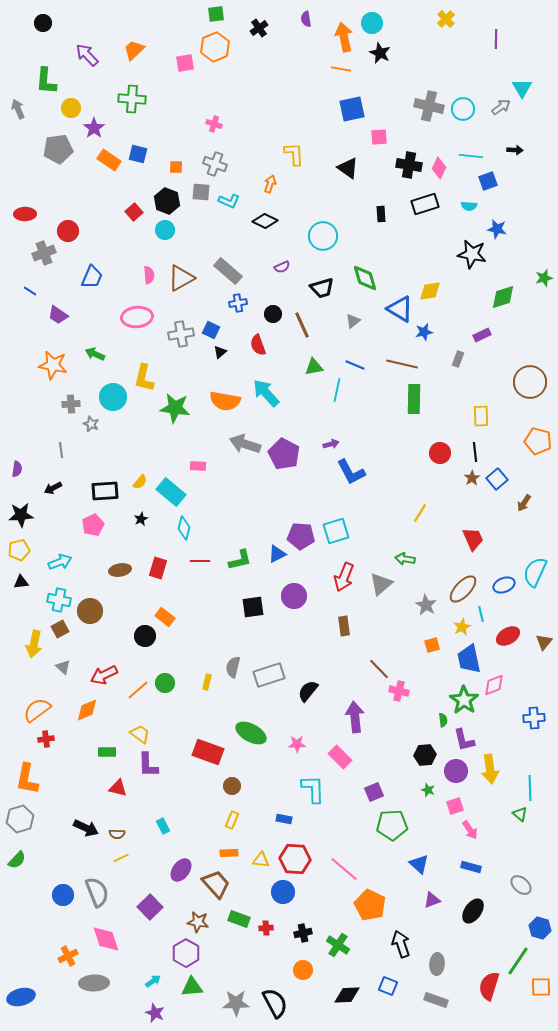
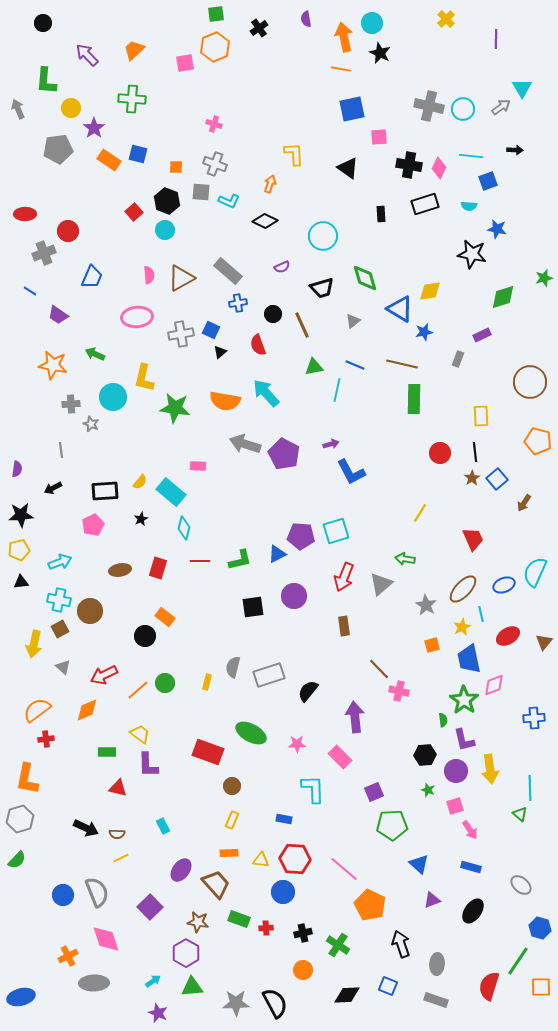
purple star at (155, 1013): moved 3 px right
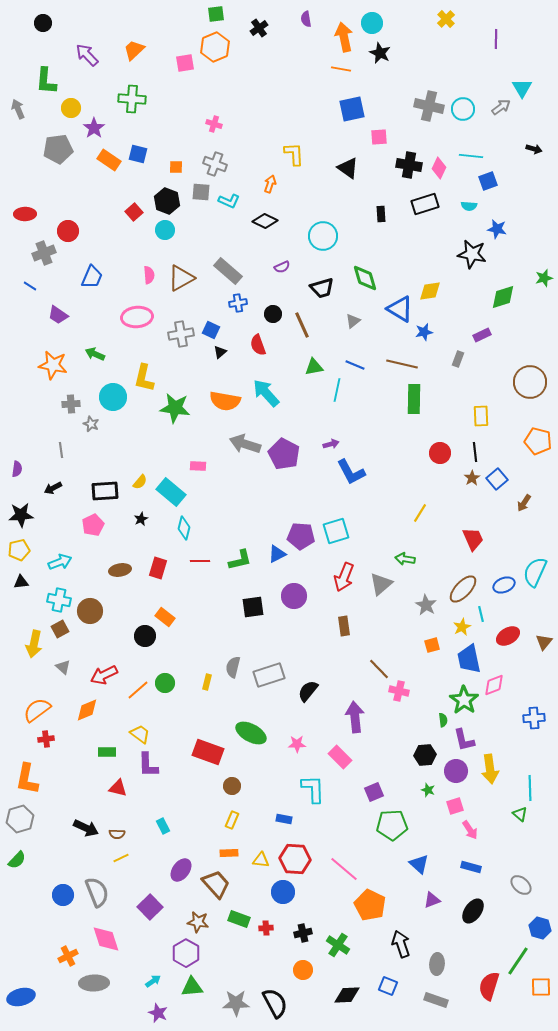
black arrow at (515, 150): moved 19 px right, 1 px up; rotated 14 degrees clockwise
blue line at (30, 291): moved 5 px up
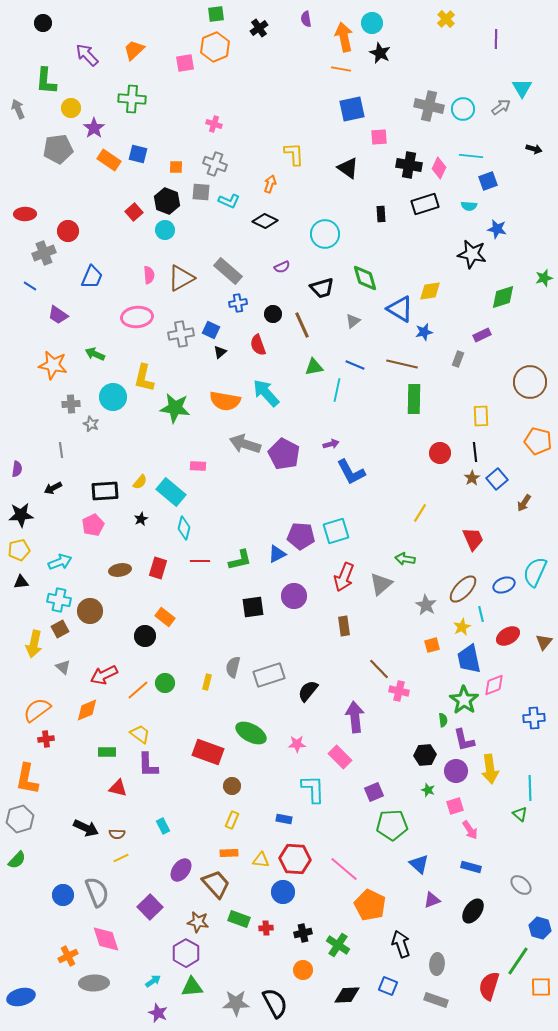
cyan circle at (323, 236): moved 2 px right, 2 px up
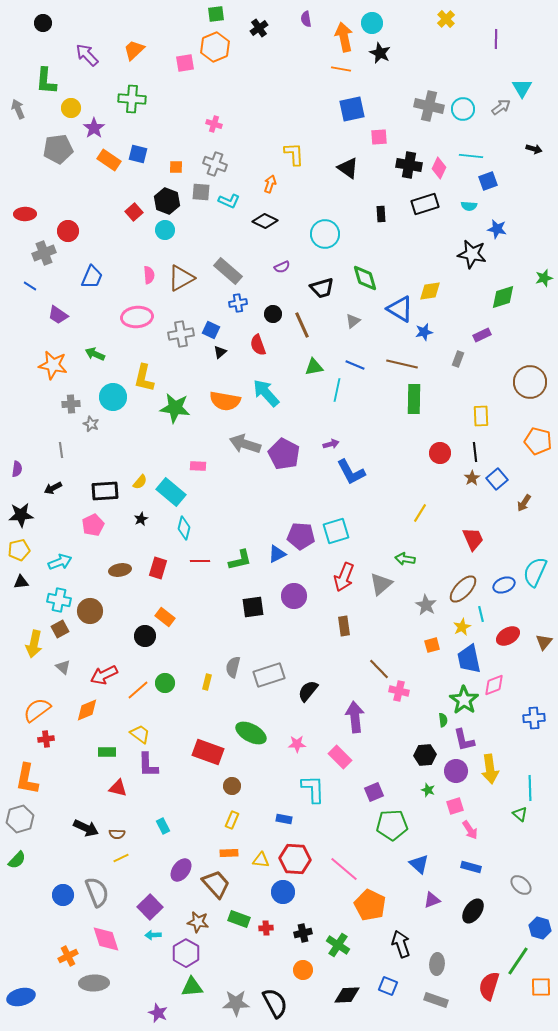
cyan arrow at (153, 981): moved 46 px up; rotated 147 degrees counterclockwise
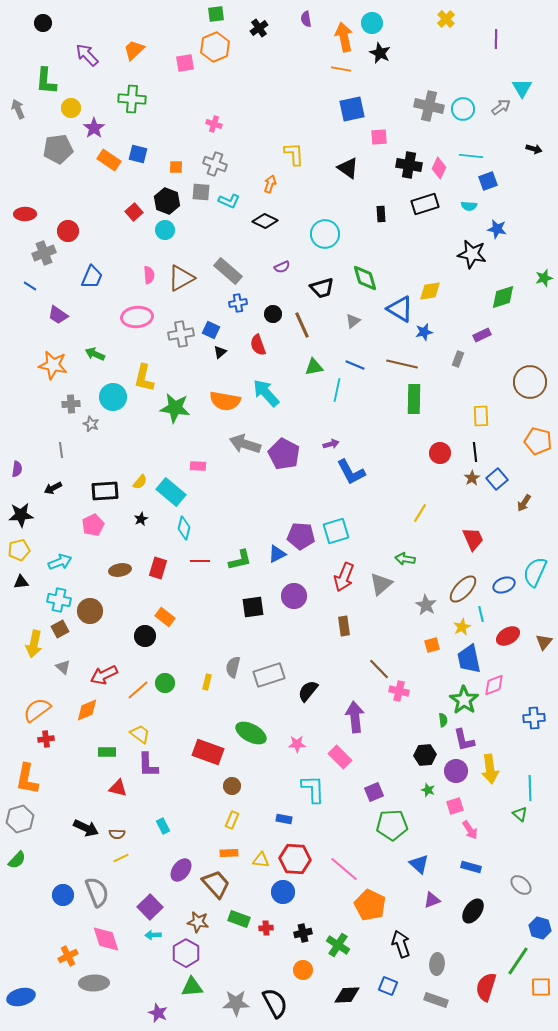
red semicircle at (489, 986): moved 3 px left, 1 px down
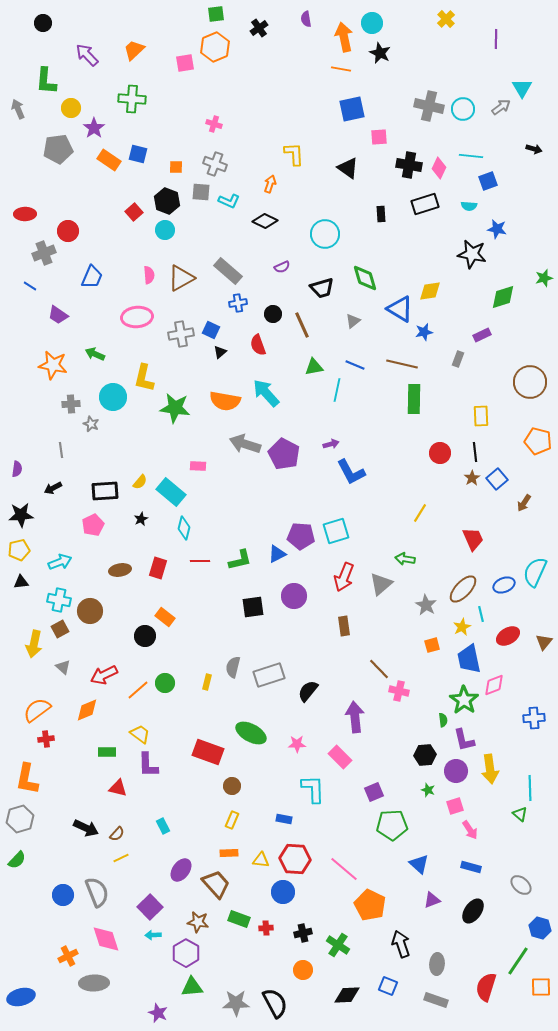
brown semicircle at (117, 834): rotated 49 degrees counterclockwise
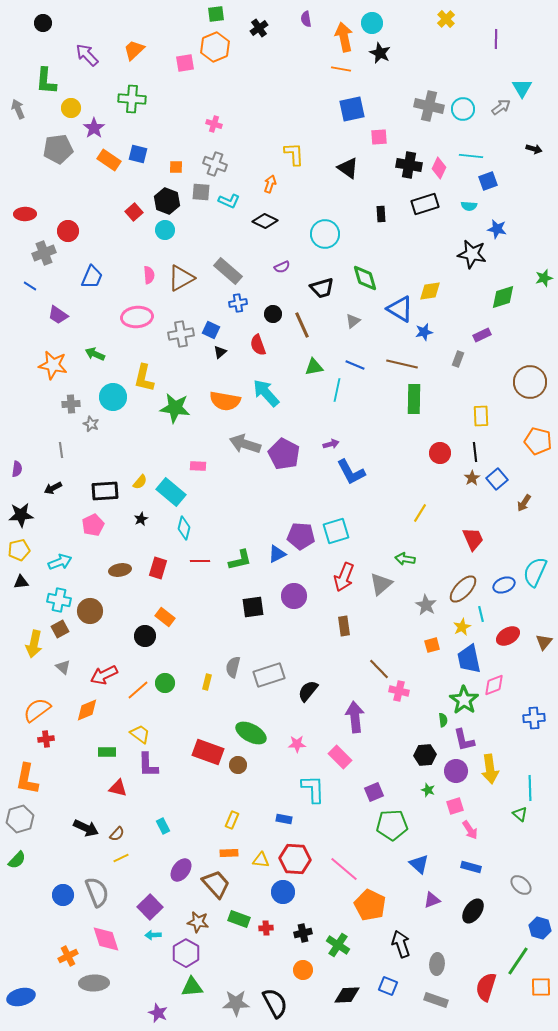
brown circle at (232, 786): moved 6 px right, 21 px up
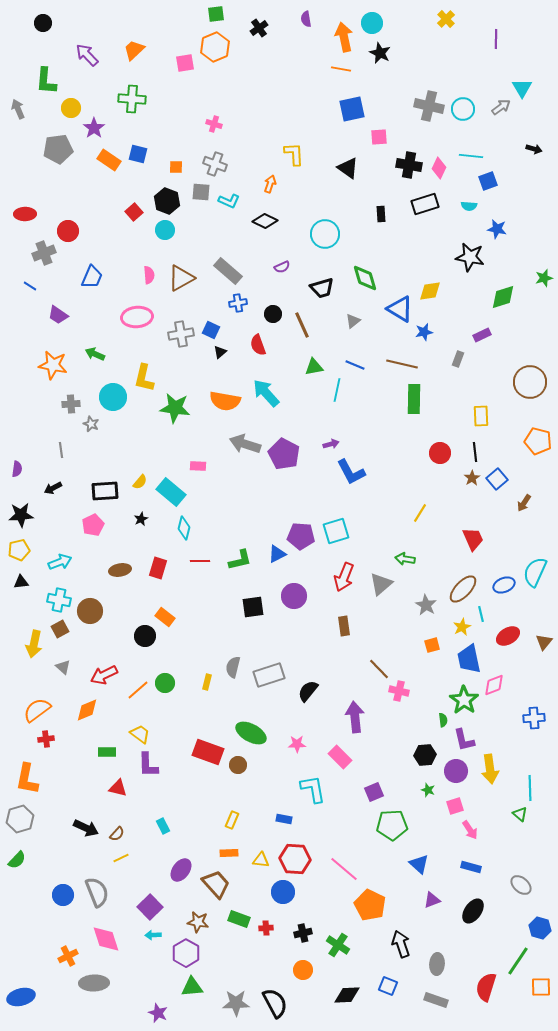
black star at (472, 254): moved 2 px left, 3 px down
cyan L-shape at (313, 789): rotated 8 degrees counterclockwise
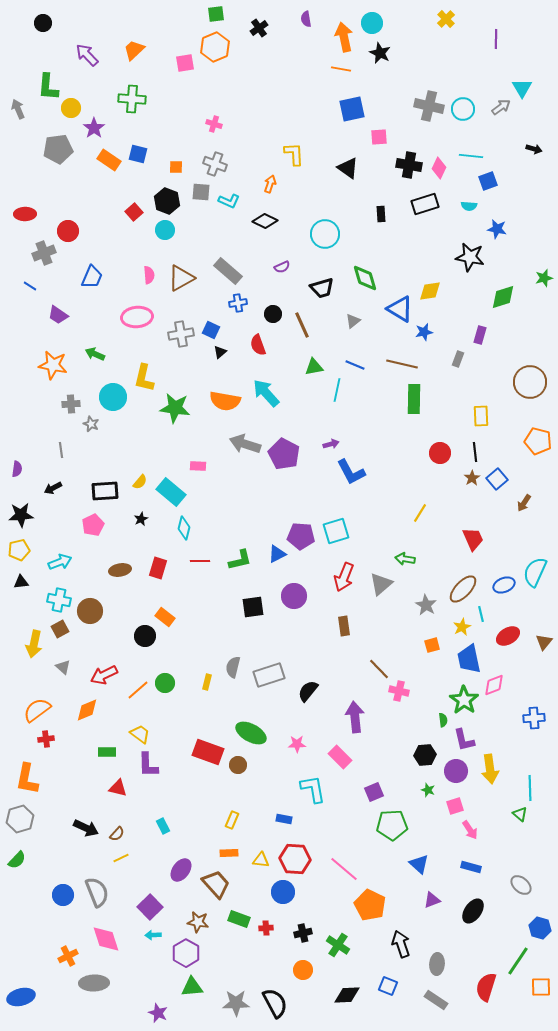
green L-shape at (46, 81): moved 2 px right, 6 px down
purple rectangle at (482, 335): moved 2 px left; rotated 48 degrees counterclockwise
gray rectangle at (436, 1000): rotated 15 degrees clockwise
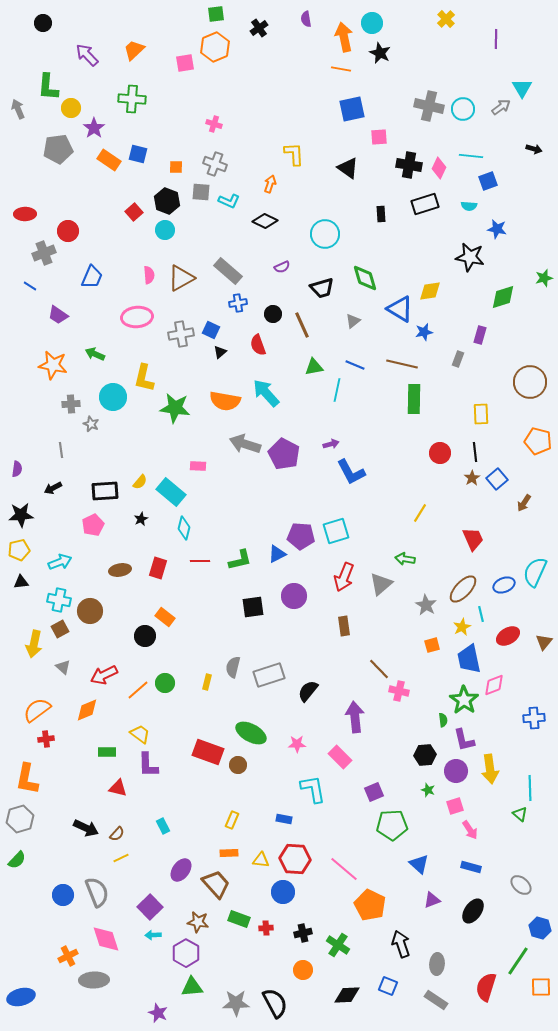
yellow rectangle at (481, 416): moved 2 px up
gray ellipse at (94, 983): moved 3 px up
